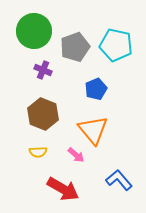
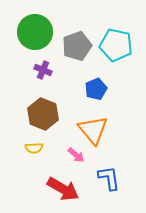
green circle: moved 1 px right, 1 px down
gray pentagon: moved 2 px right, 1 px up
yellow semicircle: moved 4 px left, 4 px up
blue L-shape: moved 10 px left, 2 px up; rotated 32 degrees clockwise
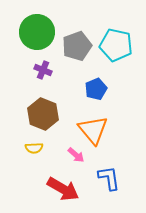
green circle: moved 2 px right
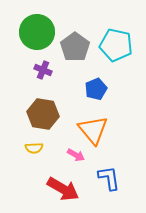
gray pentagon: moved 2 px left, 1 px down; rotated 16 degrees counterclockwise
brown hexagon: rotated 12 degrees counterclockwise
pink arrow: rotated 12 degrees counterclockwise
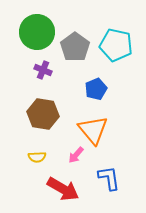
yellow semicircle: moved 3 px right, 9 px down
pink arrow: rotated 102 degrees clockwise
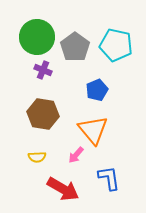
green circle: moved 5 px down
blue pentagon: moved 1 px right, 1 px down
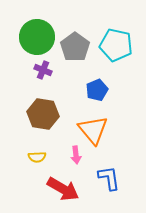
pink arrow: rotated 48 degrees counterclockwise
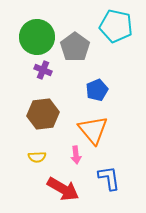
cyan pentagon: moved 19 px up
brown hexagon: rotated 16 degrees counterclockwise
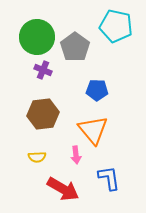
blue pentagon: rotated 25 degrees clockwise
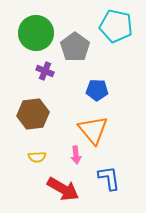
green circle: moved 1 px left, 4 px up
purple cross: moved 2 px right, 1 px down
brown hexagon: moved 10 px left
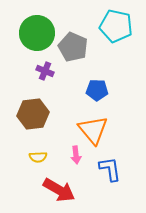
green circle: moved 1 px right
gray pentagon: moved 2 px left; rotated 12 degrees counterclockwise
yellow semicircle: moved 1 px right
blue L-shape: moved 1 px right, 9 px up
red arrow: moved 4 px left, 1 px down
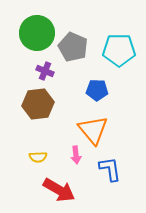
cyan pentagon: moved 3 px right, 24 px down; rotated 12 degrees counterclockwise
brown hexagon: moved 5 px right, 10 px up
